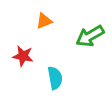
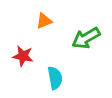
green arrow: moved 4 px left, 2 px down
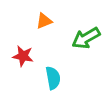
cyan semicircle: moved 2 px left
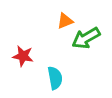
orange triangle: moved 21 px right
cyan semicircle: moved 2 px right
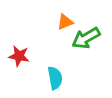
orange triangle: moved 1 px down
red star: moved 4 px left
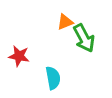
green arrow: moved 2 px left; rotated 88 degrees counterclockwise
cyan semicircle: moved 2 px left
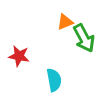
cyan semicircle: moved 1 px right, 2 px down
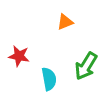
green arrow: moved 2 px right, 28 px down; rotated 60 degrees clockwise
cyan semicircle: moved 5 px left, 1 px up
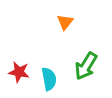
orange triangle: rotated 30 degrees counterclockwise
red star: moved 16 px down
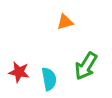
orange triangle: rotated 36 degrees clockwise
